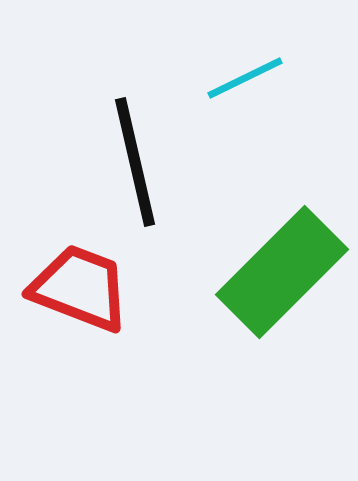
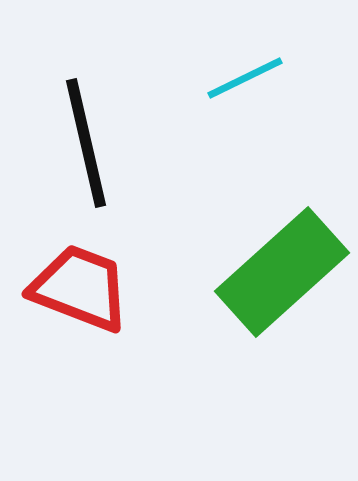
black line: moved 49 px left, 19 px up
green rectangle: rotated 3 degrees clockwise
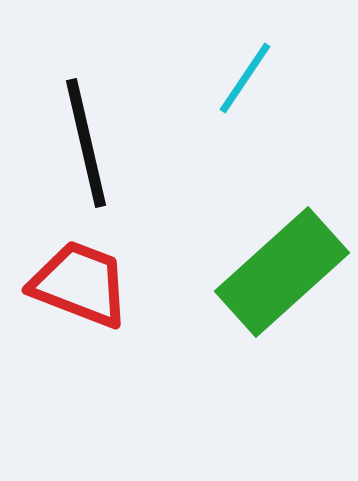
cyan line: rotated 30 degrees counterclockwise
red trapezoid: moved 4 px up
